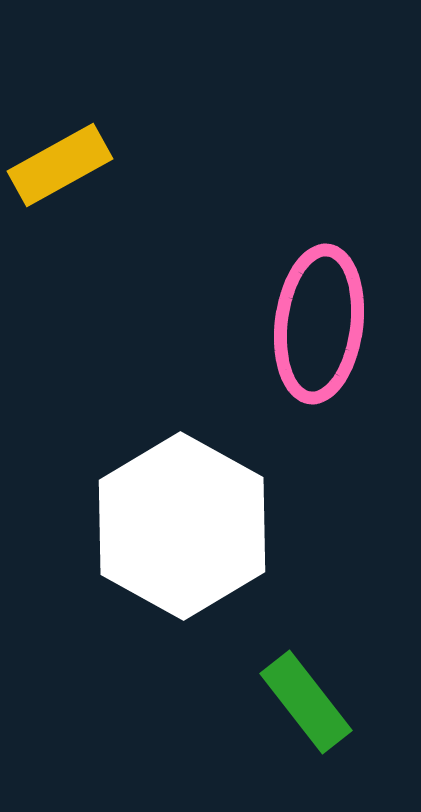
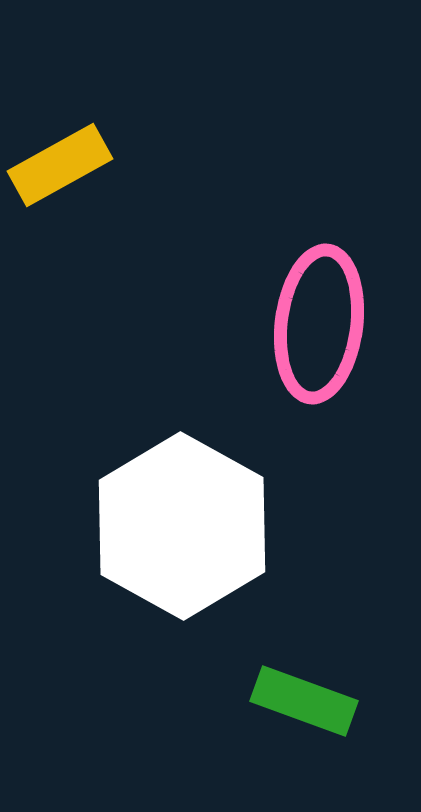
green rectangle: moved 2 px left, 1 px up; rotated 32 degrees counterclockwise
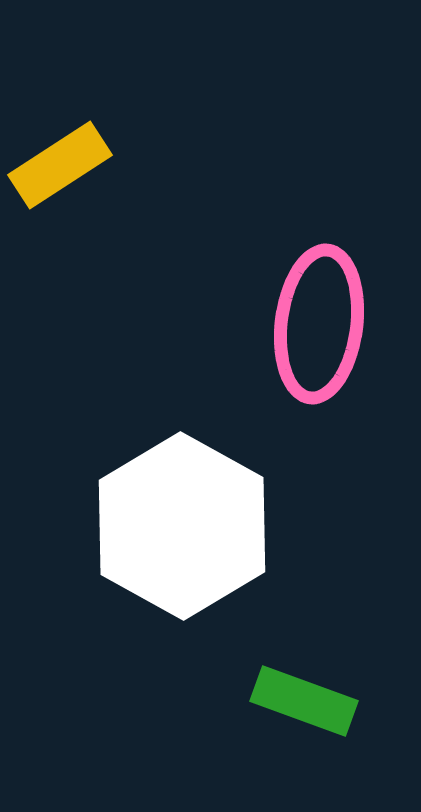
yellow rectangle: rotated 4 degrees counterclockwise
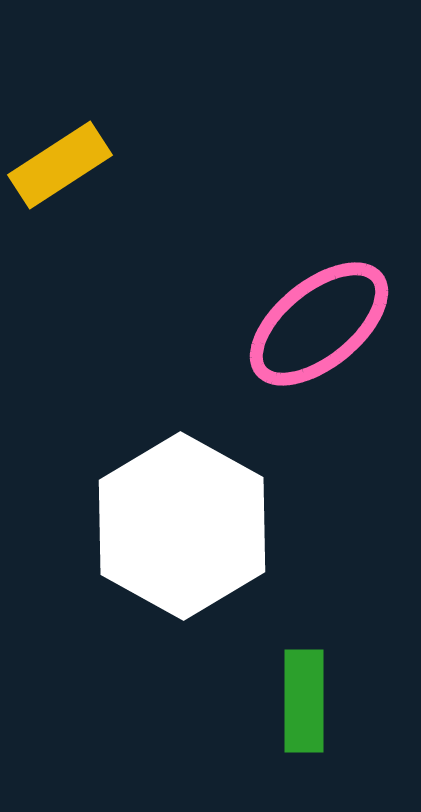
pink ellipse: rotated 44 degrees clockwise
green rectangle: rotated 70 degrees clockwise
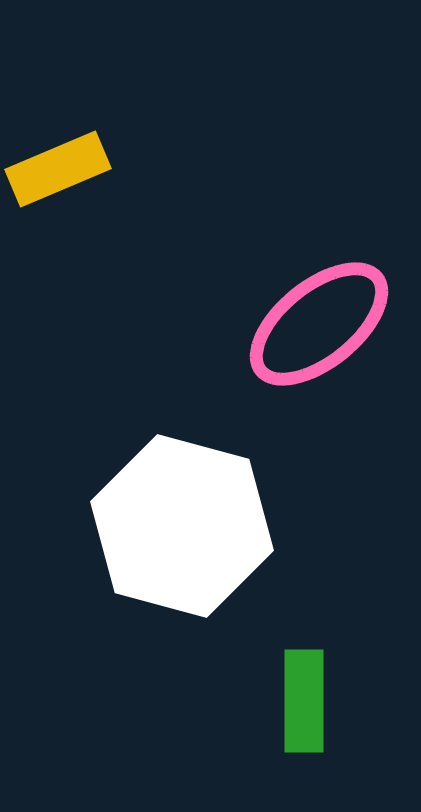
yellow rectangle: moved 2 px left, 4 px down; rotated 10 degrees clockwise
white hexagon: rotated 14 degrees counterclockwise
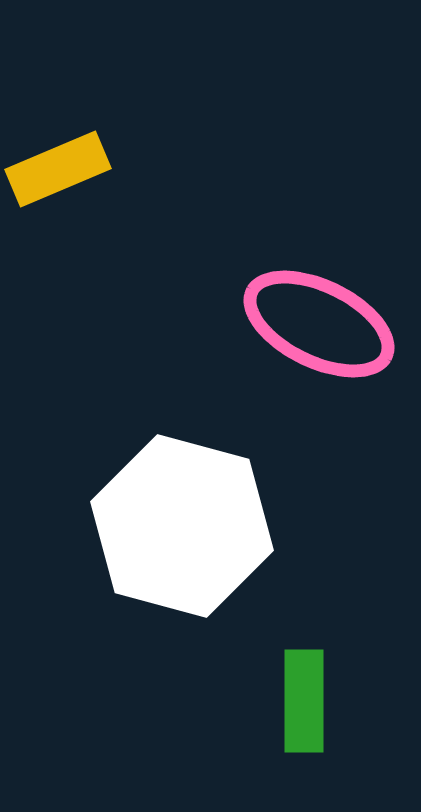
pink ellipse: rotated 65 degrees clockwise
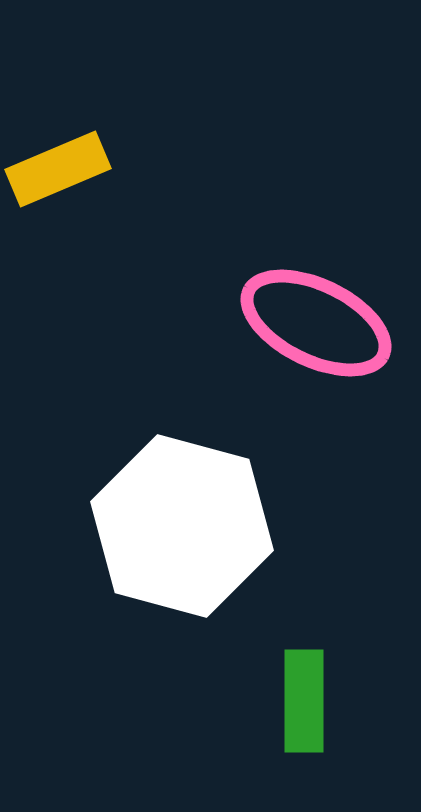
pink ellipse: moved 3 px left, 1 px up
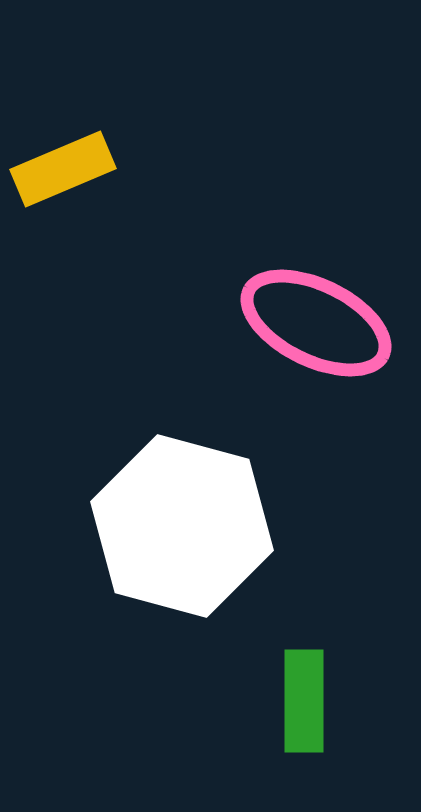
yellow rectangle: moved 5 px right
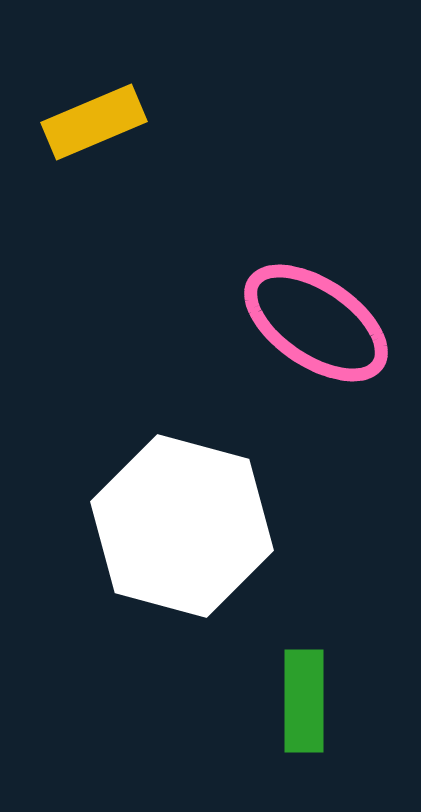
yellow rectangle: moved 31 px right, 47 px up
pink ellipse: rotated 8 degrees clockwise
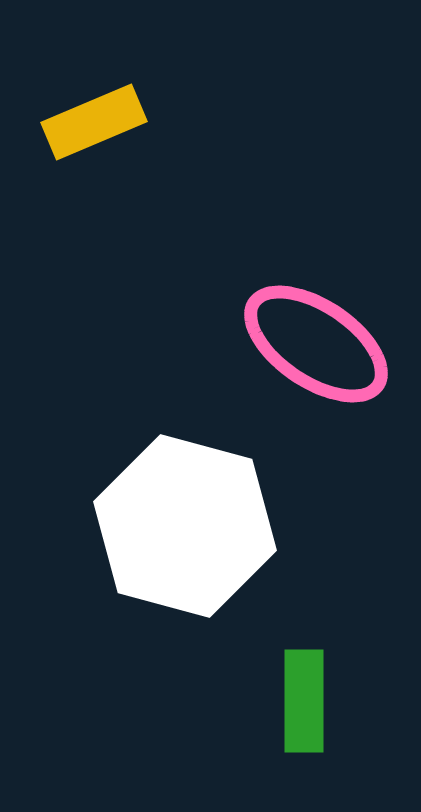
pink ellipse: moved 21 px down
white hexagon: moved 3 px right
